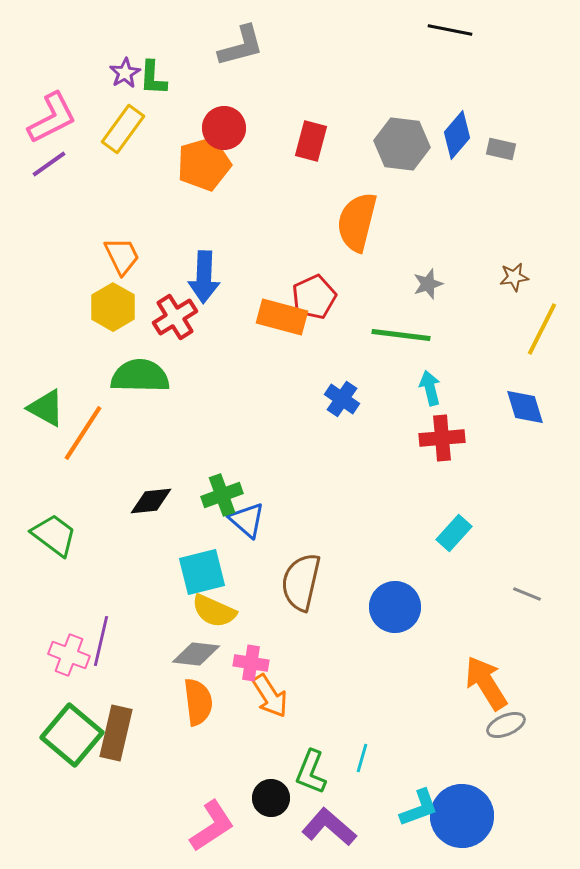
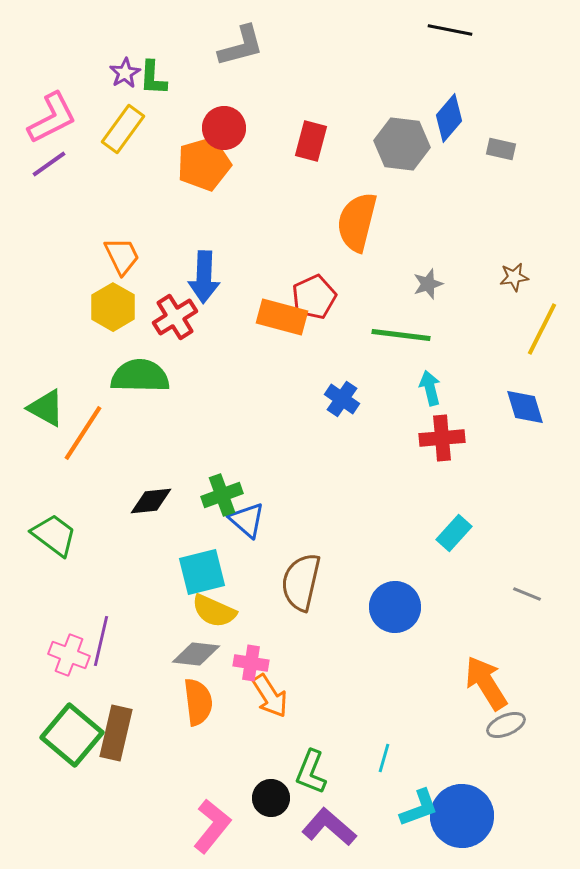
blue diamond at (457, 135): moved 8 px left, 17 px up
cyan line at (362, 758): moved 22 px right
pink L-shape at (212, 826): rotated 18 degrees counterclockwise
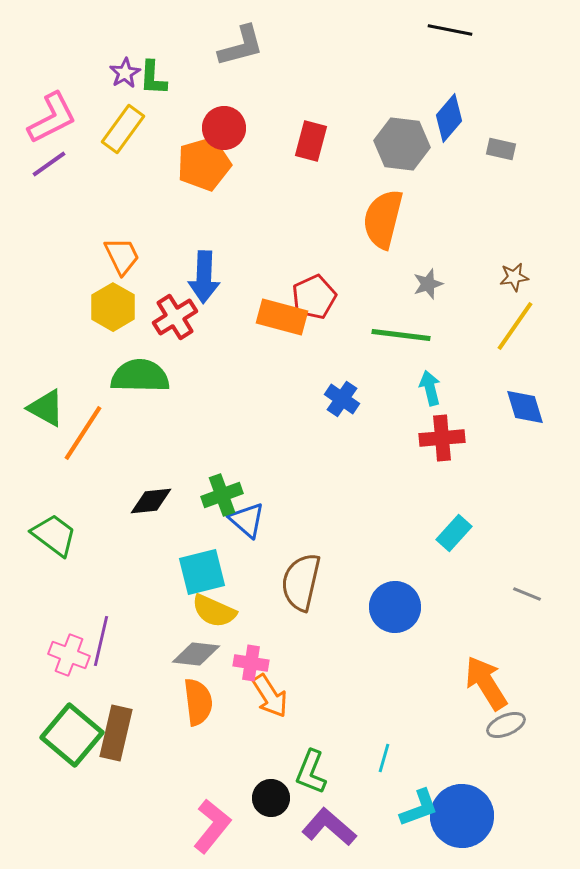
orange semicircle at (357, 222): moved 26 px right, 3 px up
yellow line at (542, 329): moved 27 px left, 3 px up; rotated 8 degrees clockwise
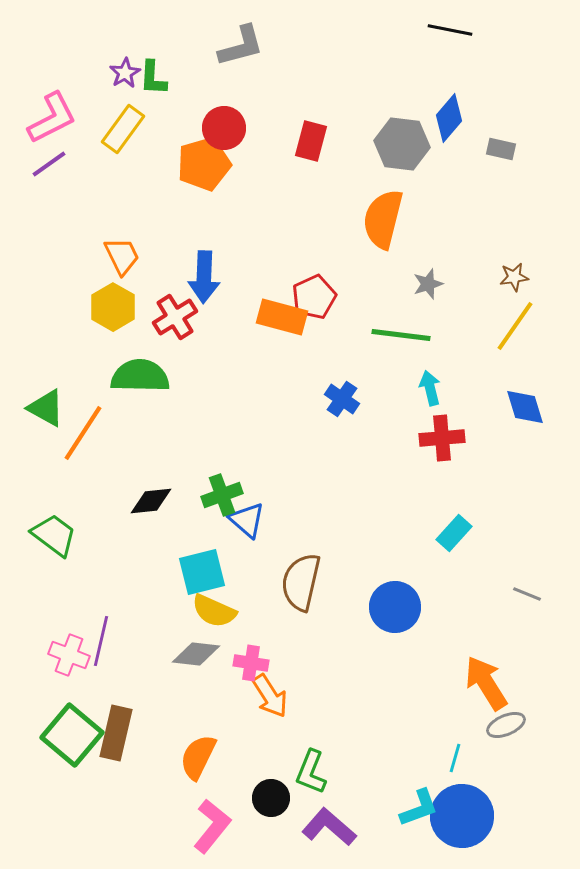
orange semicircle at (198, 702): moved 55 px down; rotated 147 degrees counterclockwise
cyan line at (384, 758): moved 71 px right
